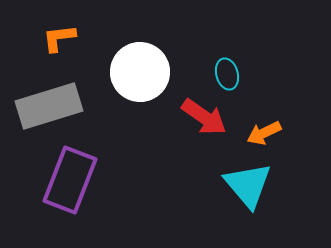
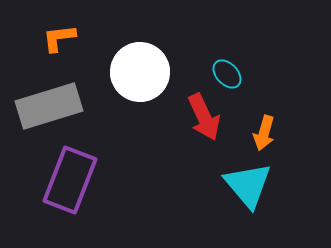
cyan ellipse: rotated 28 degrees counterclockwise
red arrow: rotated 30 degrees clockwise
orange arrow: rotated 48 degrees counterclockwise
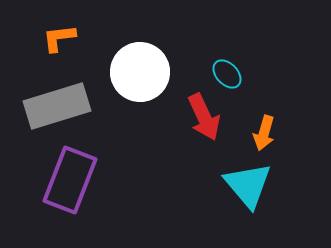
gray rectangle: moved 8 px right
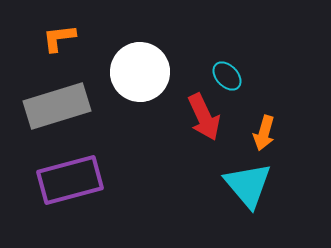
cyan ellipse: moved 2 px down
purple rectangle: rotated 54 degrees clockwise
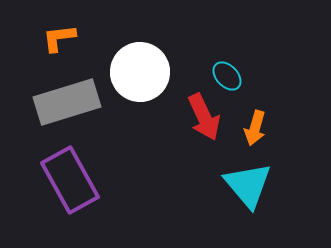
gray rectangle: moved 10 px right, 4 px up
orange arrow: moved 9 px left, 5 px up
purple rectangle: rotated 76 degrees clockwise
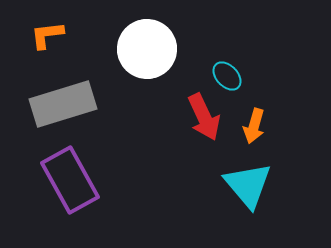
orange L-shape: moved 12 px left, 3 px up
white circle: moved 7 px right, 23 px up
gray rectangle: moved 4 px left, 2 px down
orange arrow: moved 1 px left, 2 px up
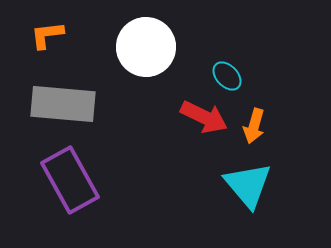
white circle: moved 1 px left, 2 px up
gray rectangle: rotated 22 degrees clockwise
red arrow: rotated 39 degrees counterclockwise
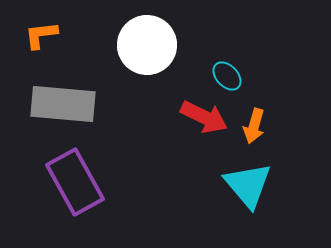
orange L-shape: moved 6 px left
white circle: moved 1 px right, 2 px up
purple rectangle: moved 5 px right, 2 px down
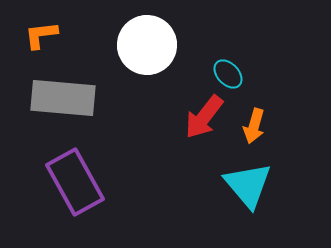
cyan ellipse: moved 1 px right, 2 px up
gray rectangle: moved 6 px up
red arrow: rotated 102 degrees clockwise
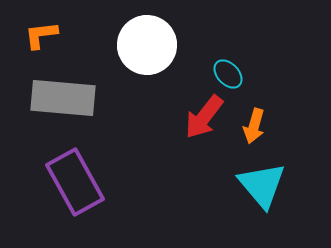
cyan triangle: moved 14 px right
